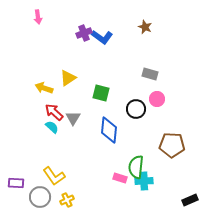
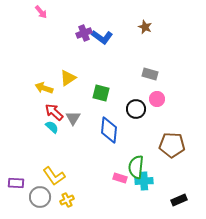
pink arrow: moved 3 px right, 5 px up; rotated 32 degrees counterclockwise
black rectangle: moved 11 px left
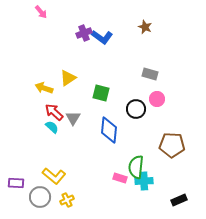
yellow L-shape: rotated 15 degrees counterclockwise
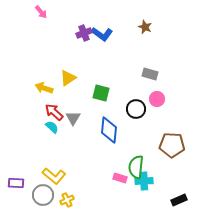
blue L-shape: moved 3 px up
gray circle: moved 3 px right, 2 px up
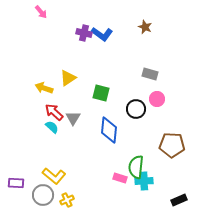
purple cross: rotated 35 degrees clockwise
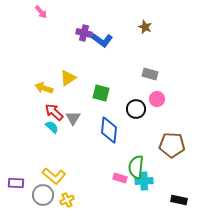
blue L-shape: moved 6 px down
black rectangle: rotated 35 degrees clockwise
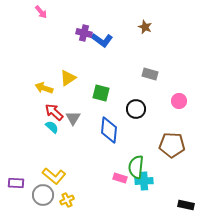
pink circle: moved 22 px right, 2 px down
black rectangle: moved 7 px right, 5 px down
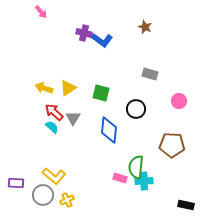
yellow triangle: moved 10 px down
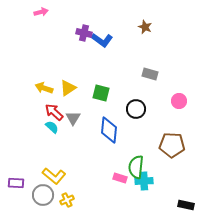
pink arrow: rotated 64 degrees counterclockwise
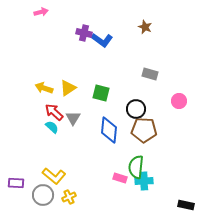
brown pentagon: moved 28 px left, 15 px up
yellow cross: moved 2 px right, 3 px up
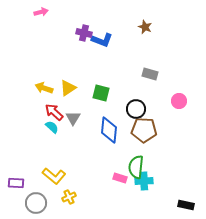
blue L-shape: rotated 15 degrees counterclockwise
gray circle: moved 7 px left, 8 px down
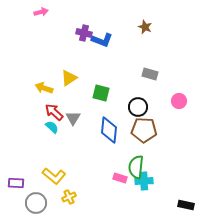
yellow triangle: moved 1 px right, 10 px up
black circle: moved 2 px right, 2 px up
